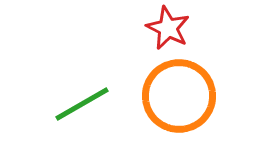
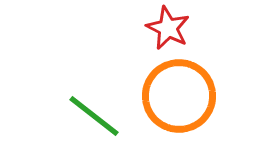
green line: moved 12 px right, 12 px down; rotated 68 degrees clockwise
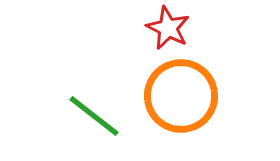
orange circle: moved 2 px right
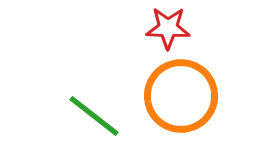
red star: rotated 24 degrees counterclockwise
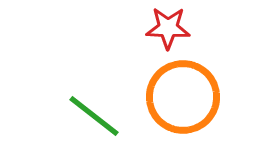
orange circle: moved 2 px right, 1 px down
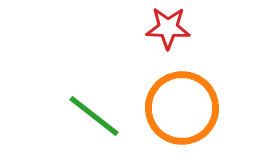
orange circle: moved 1 px left, 11 px down
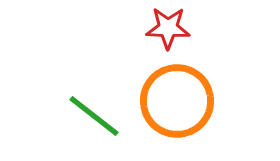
orange circle: moved 5 px left, 7 px up
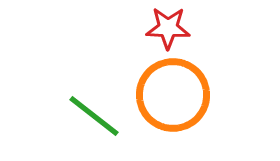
orange circle: moved 4 px left, 6 px up
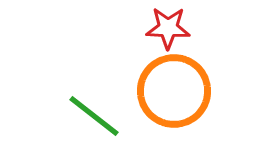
orange circle: moved 1 px right, 4 px up
